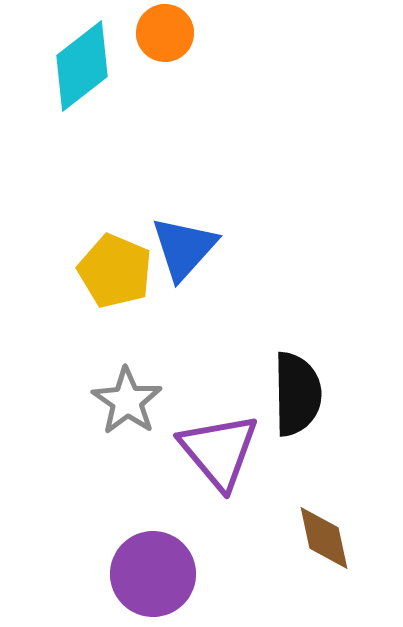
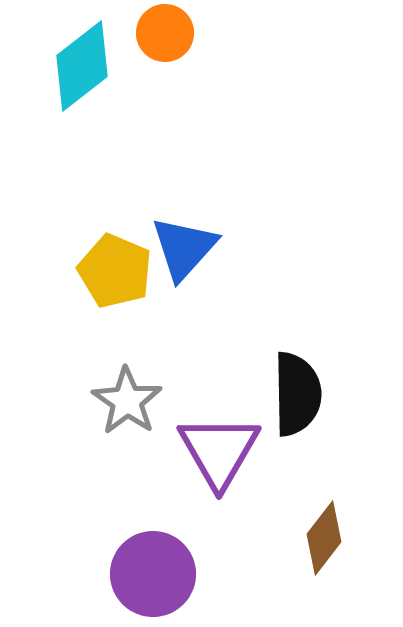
purple triangle: rotated 10 degrees clockwise
brown diamond: rotated 50 degrees clockwise
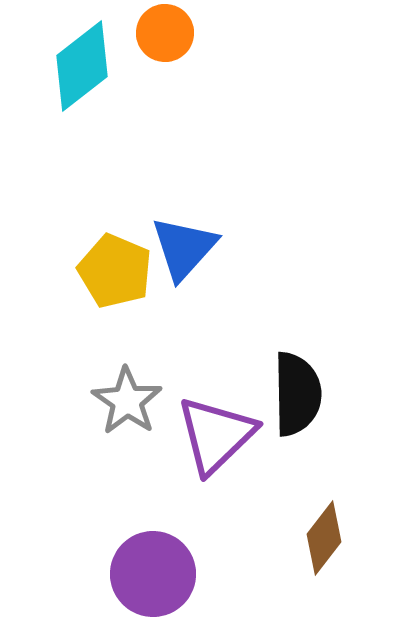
purple triangle: moved 3 px left, 16 px up; rotated 16 degrees clockwise
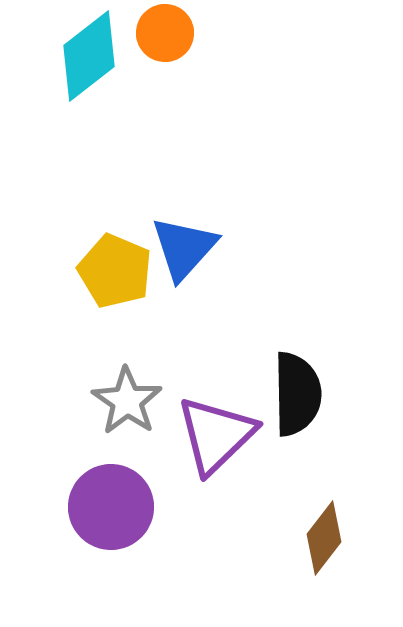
cyan diamond: moved 7 px right, 10 px up
purple circle: moved 42 px left, 67 px up
